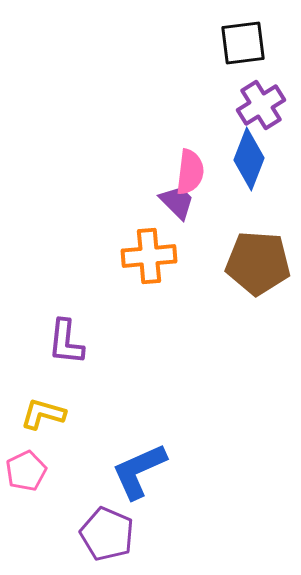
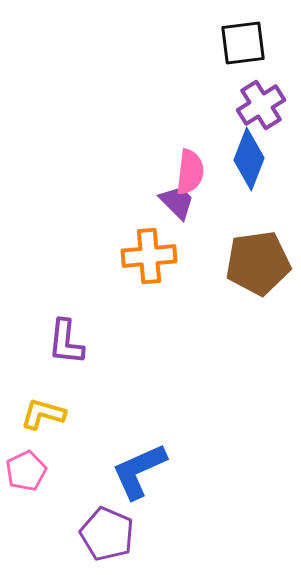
brown pentagon: rotated 12 degrees counterclockwise
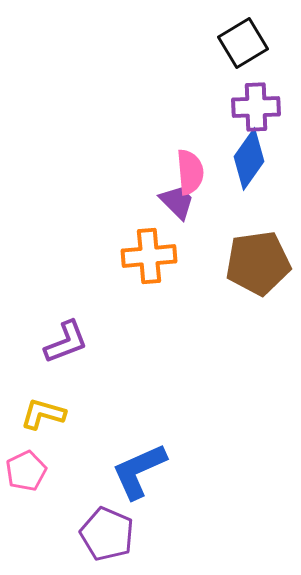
black square: rotated 24 degrees counterclockwise
purple cross: moved 5 px left, 2 px down; rotated 30 degrees clockwise
blue diamond: rotated 14 degrees clockwise
pink semicircle: rotated 12 degrees counterclockwise
purple L-shape: rotated 117 degrees counterclockwise
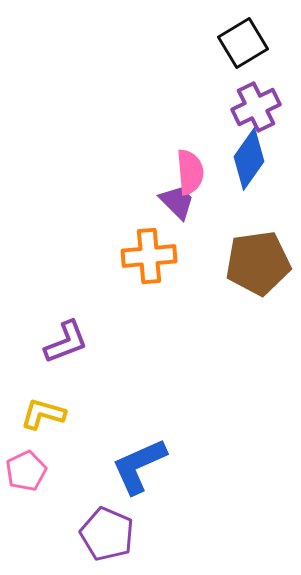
purple cross: rotated 24 degrees counterclockwise
blue L-shape: moved 5 px up
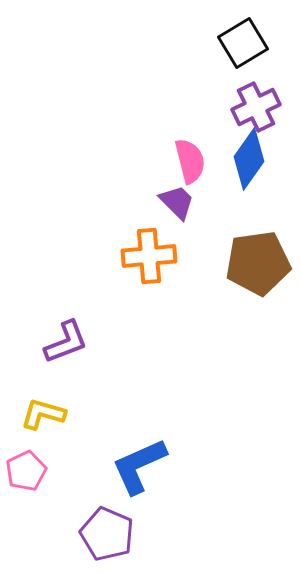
pink semicircle: moved 11 px up; rotated 9 degrees counterclockwise
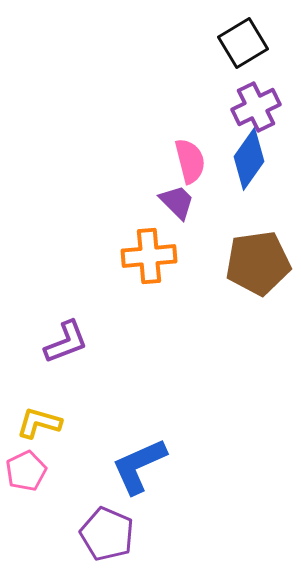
yellow L-shape: moved 4 px left, 9 px down
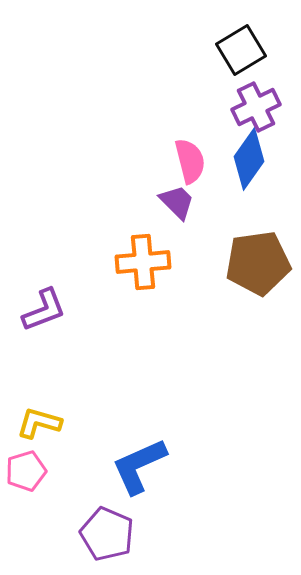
black square: moved 2 px left, 7 px down
orange cross: moved 6 px left, 6 px down
purple L-shape: moved 22 px left, 32 px up
pink pentagon: rotated 9 degrees clockwise
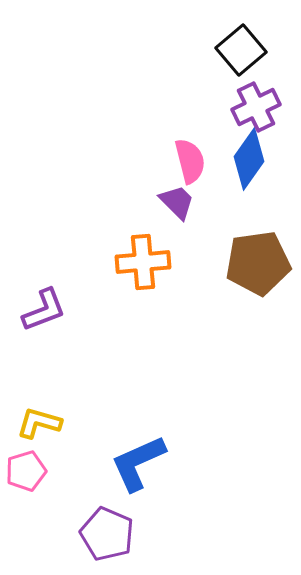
black square: rotated 9 degrees counterclockwise
blue L-shape: moved 1 px left, 3 px up
